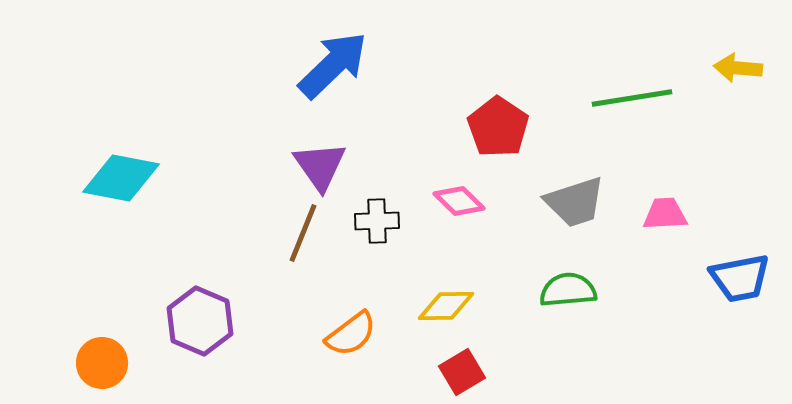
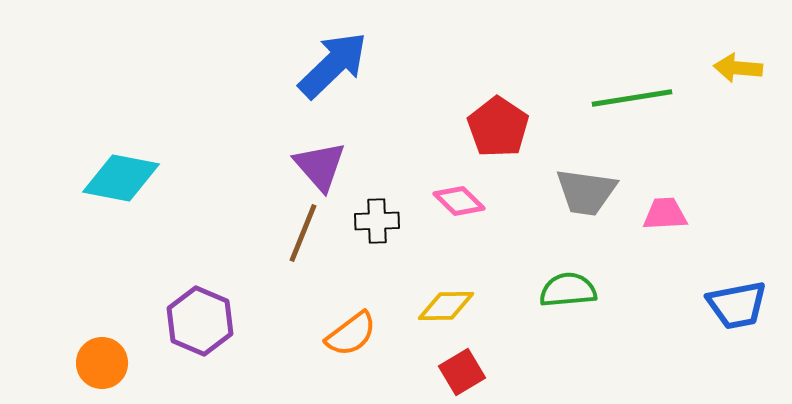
purple triangle: rotated 6 degrees counterclockwise
gray trapezoid: moved 11 px right, 10 px up; rotated 26 degrees clockwise
blue trapezoid: moved 3 px left, 27 px down
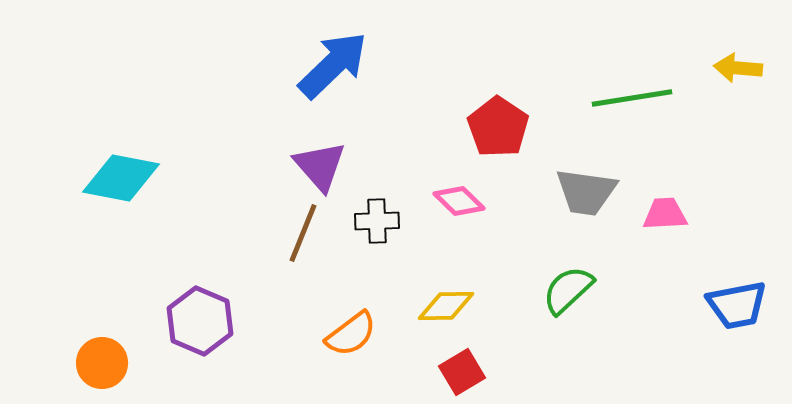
green semicircle: rotated 38 degrees counterclockwise
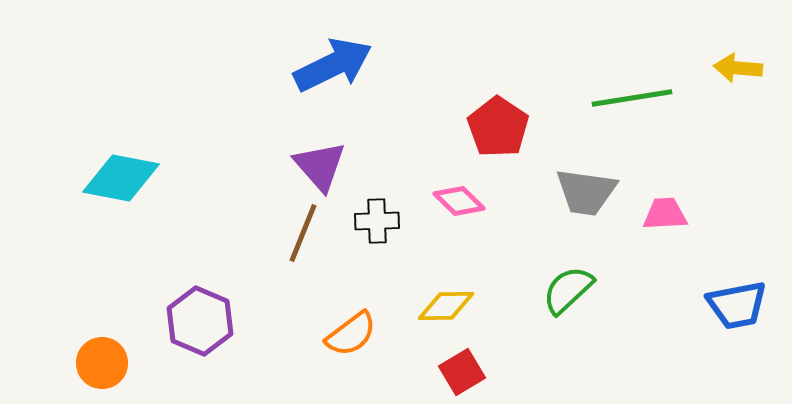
blue arrow: rotated 18 degrees clockwise
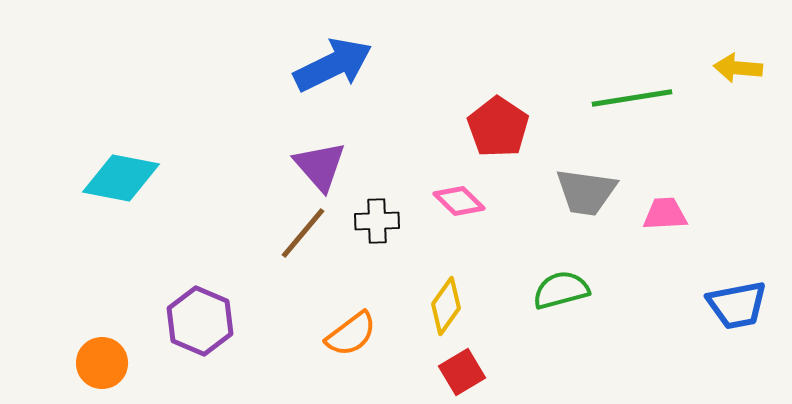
brown line: rotated 18 degrees clockwise
green semicircle: moved 7 px left; rotated 28 degrees clockwise
yellow diamond: rotated 54 degrees counterclockwise
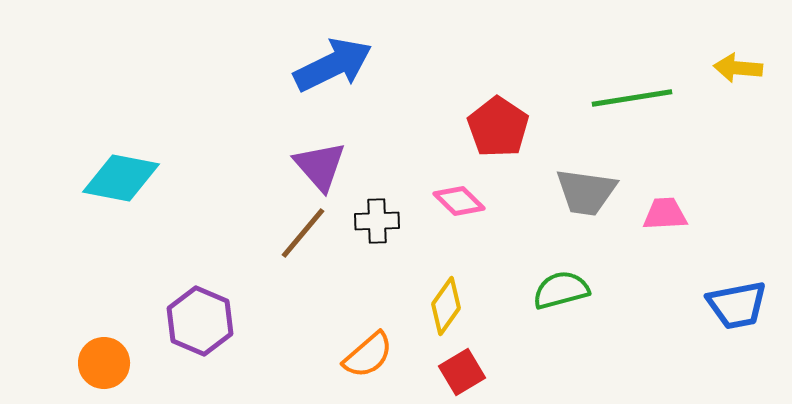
orange semicircle: moved 17 px right, 21 px down; rotated 4 degrees counterclockwise
orange circle: moved 2 px right
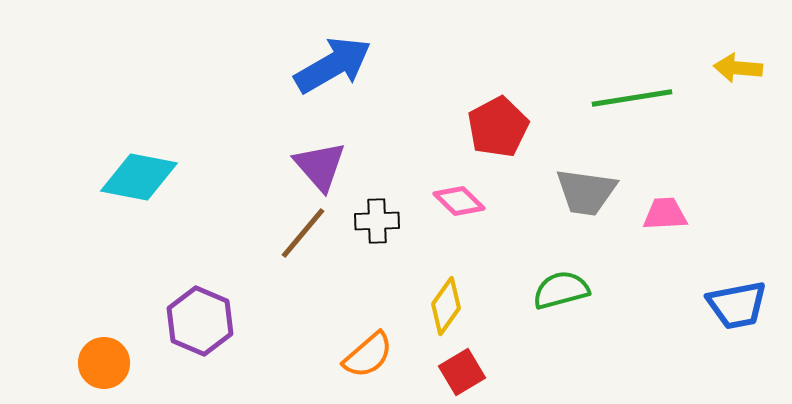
blue arrow: rotated 4 degrees counterclockwise
red pentagon: rotated 10 degrees clockwise
cyan diamond: moved 18 px right, 1 px up
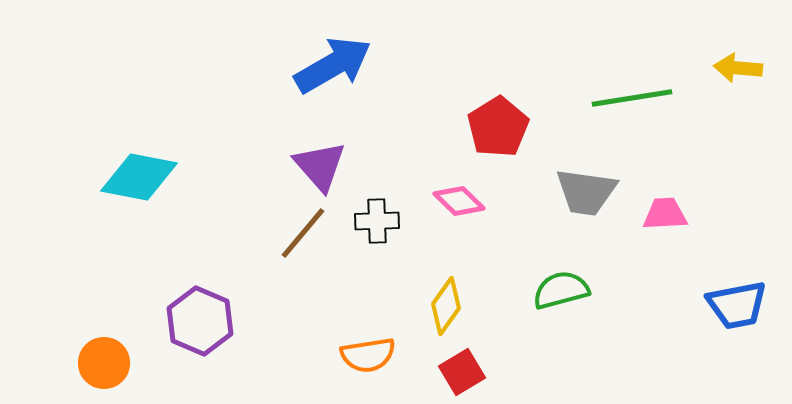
red pentagon: rotated 4 degrees counterclockwise
orange semicircle: rotated 32 degrees clockwise
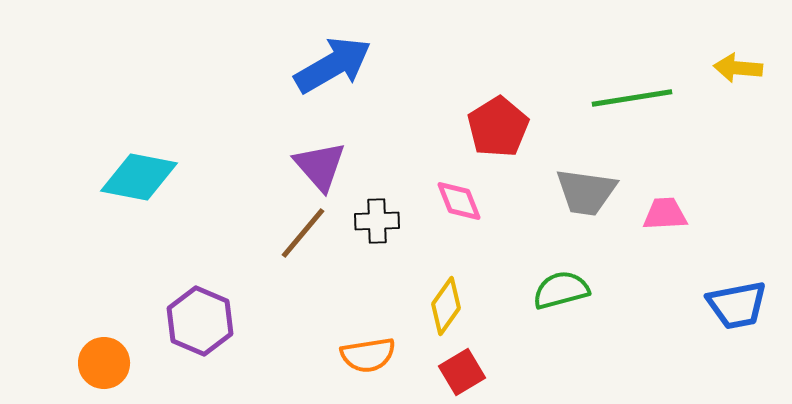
pink diamond: rotated 24 degrees clockwise
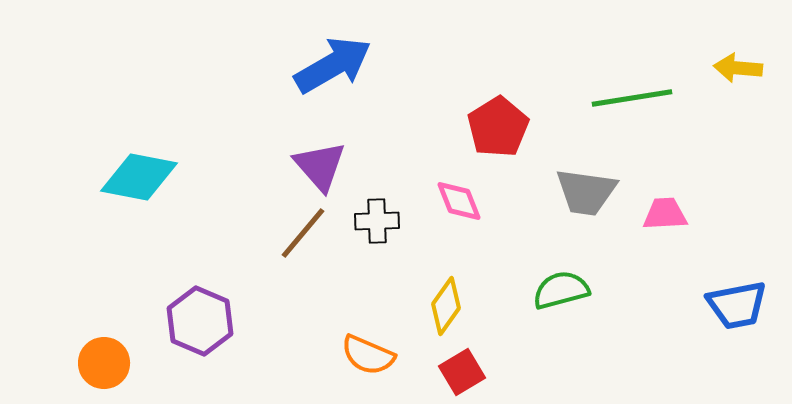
orange semicircle: rotated 32 degrees clockwise
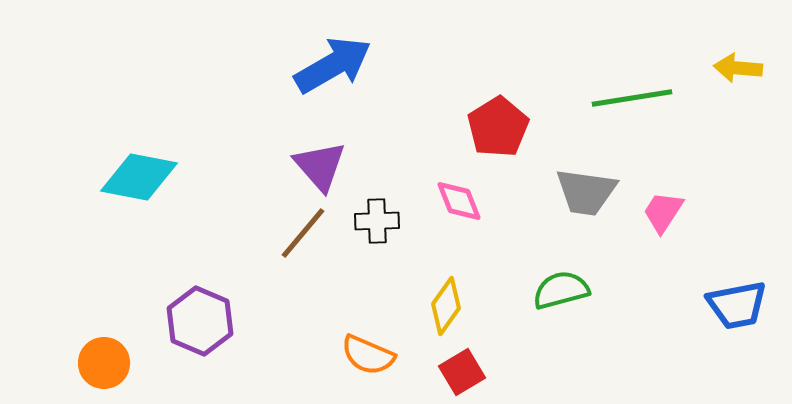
pink trapezoid: moved 2 px left, 2 px up; rotated 54 degrees counterclockwise
